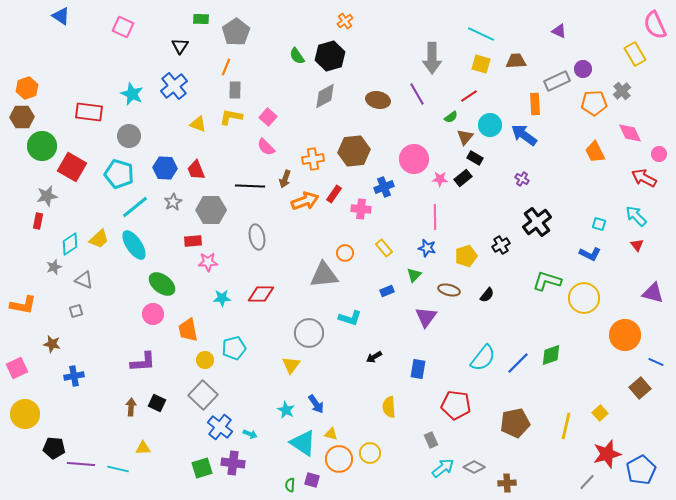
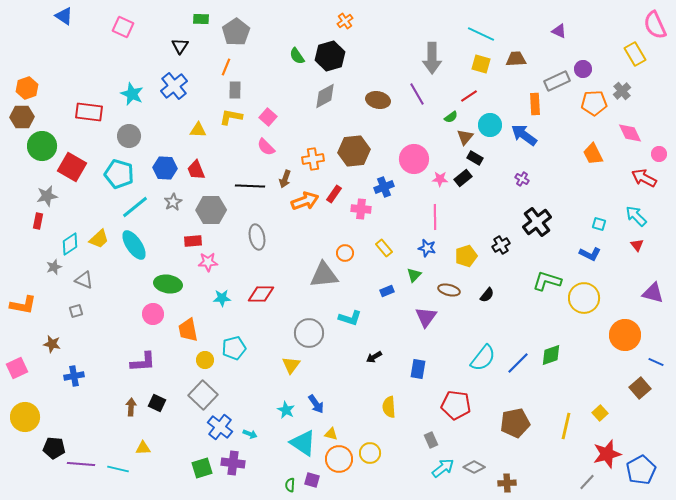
blue triangle at (61, 16): moved 3 px right
brown trapezoid at (516, 61): moved 2 px up
yellow triangle at (198, 124): moved 6 px down; rotated 18 degrees counterclockwise
orange trapezoid at (595, 152): moved 2 px left, 2 px down
green ellipse at (162, 284): moved 6 px right; rotated 28 degrees counterclockwise
yellow circle at (25, 414): moved 3 px down
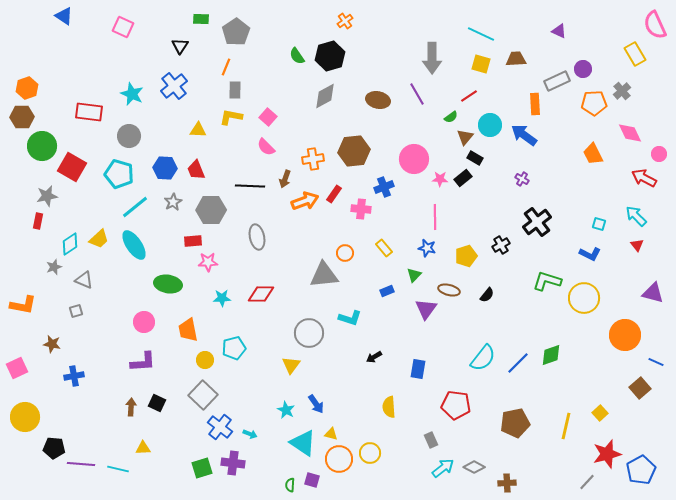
pink circle at (153, 314): moved 9 px left, 8 px down
purple triangle at (426, 317): moved 8 px up
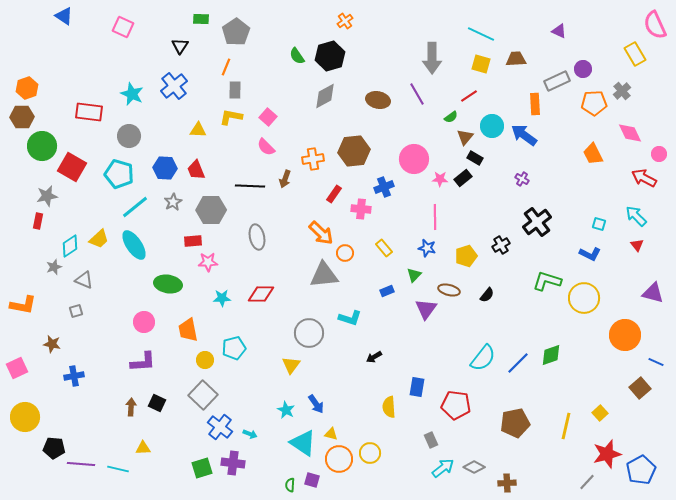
cyan circle at (490, 125): moved 2 px right, 1 px down
orange arrow at (305, 201): moved 16 px right, 32 px down; rotated 64 degrees clockwise
cyan diamond at (70, 244): moved 2 px down
blue rectangle at (418, 369): moved 1 px left, 18 px down
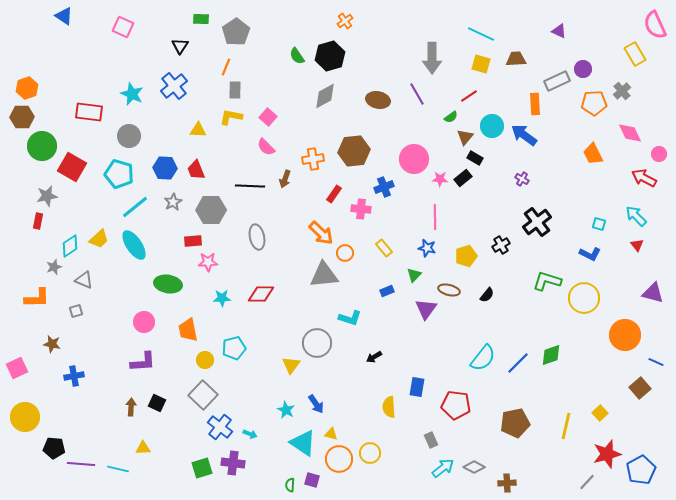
orange L-shape at (23, 305): moved 14 px right, 7 px up; rotated 12 degrees counterclockwise
gray circle at (309, 333): moved 8 px right, 10 px down
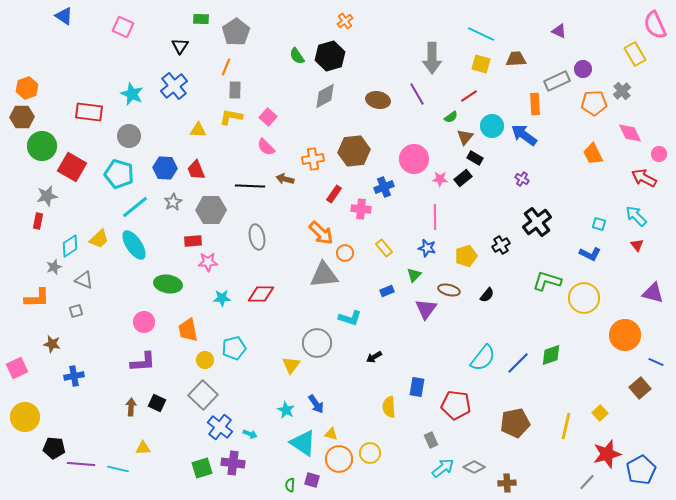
brown arrow at (285, 179): rotated 84 degrees clockwise
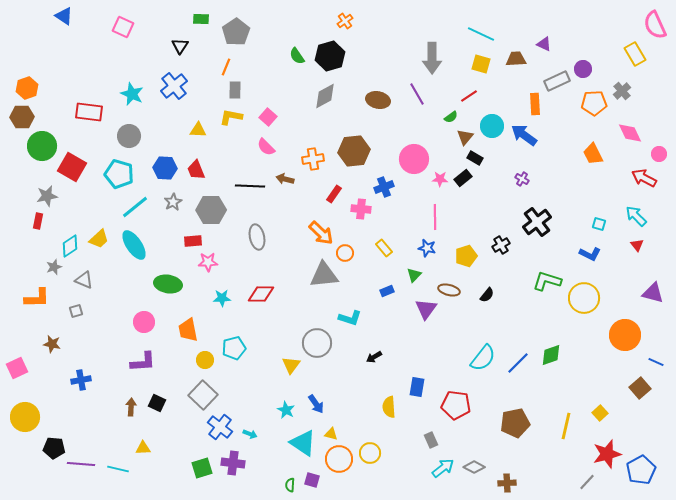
purple triangle at (559, 31): moved 15 px left, 13 px down
blue cross at (74, 376): moved 7 px right, 4 px down
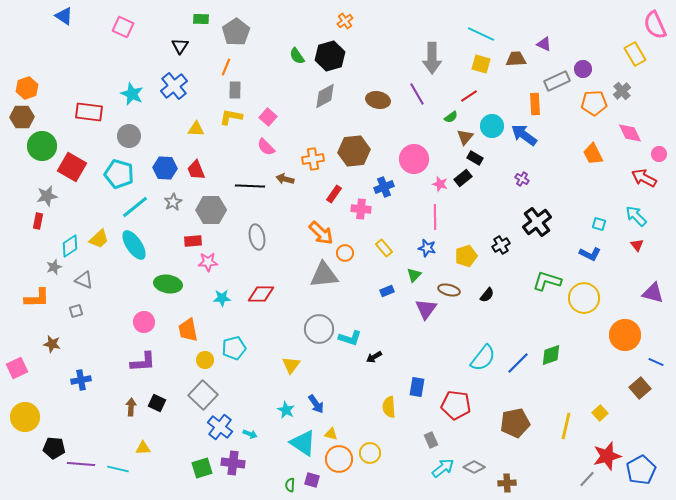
yellow triangle at (198, 130): moved 2 px left, 1 px up
pink star at (440, 179): moved 5 px down; rotated 14 degrees clockwise
cyan L-shape at (350, 318): moved 20 px down
gray circle at (317, 343): moved 2 px right, 14 px up
red star at (607, 454): moved 2 px down
gray line at (587, 482): moved 3 px up
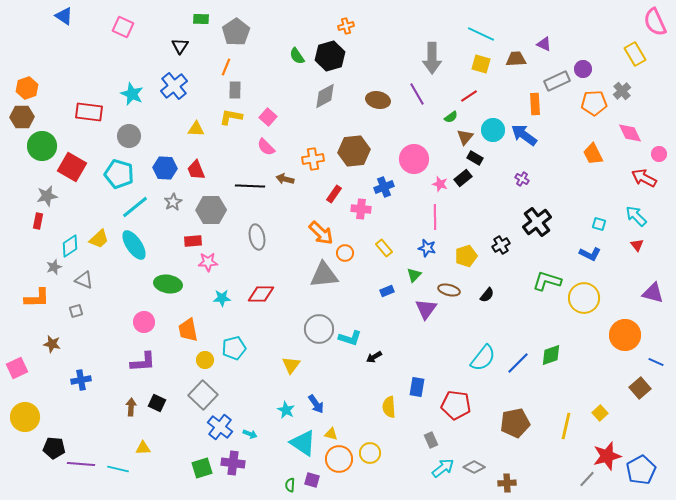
orange cross at (345, 21): moved 1 px right, 5 px down; rotated 21 degrees clockwise
pink semicircle at (655, 25): moved 3 px up
cyan circle at (492, 126): moved 1 px right, 4 px down
